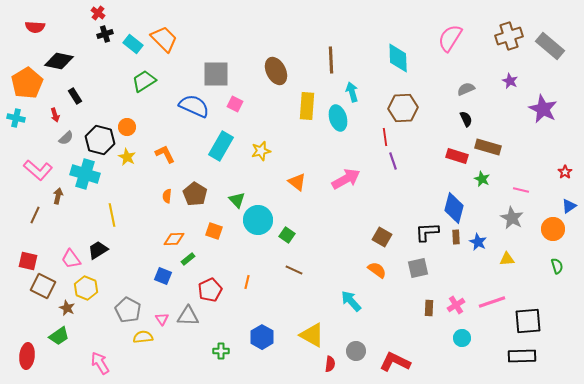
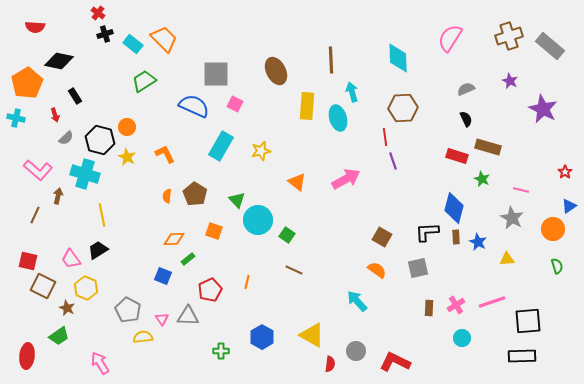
yellow line at (112, 215): moved 10 px left
cyan arrow at (351, 301): moved 6 px right
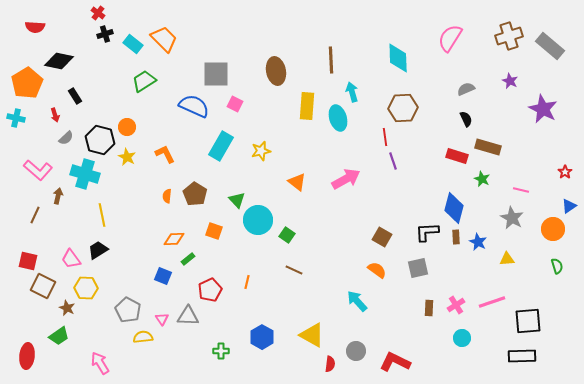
brown ellipse at (276, 71): rotated 16 degrees clockwise
yellow hexagon at (86, 288): rotated 20 degrees counterclockwise
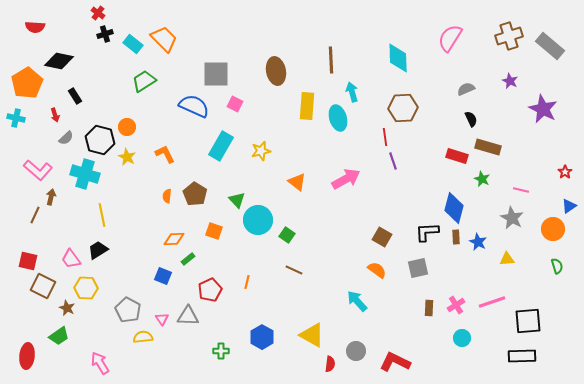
black semicircle at (466, 119): moved 5 px right
brown arrow at (58, 196): moved 7 px left, 1 px down
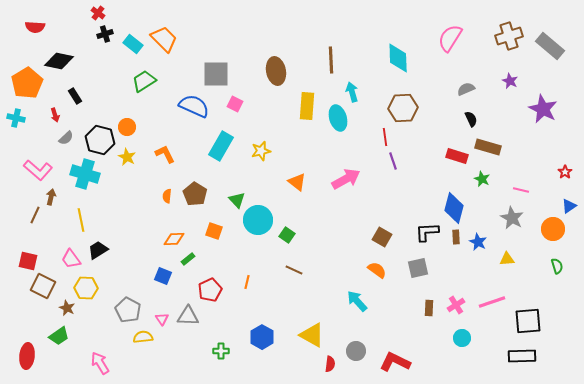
yellow line at (102, 215): moved 21 px left, 5 px down
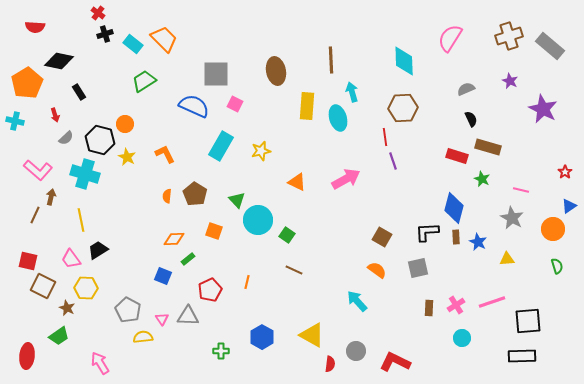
cyan diamond at (398, 58): moved 6 px right, 3 px down
black rectangle at (75, 96): moved 4 px right, 4 px up
cyan cross at (16, 118): moved 1 px left, 3 px down
orange circle at (127, 127): moved 2 px left, 3 px up
orange triangle at (297, 182): rotated 12 degrees counterclockwise
